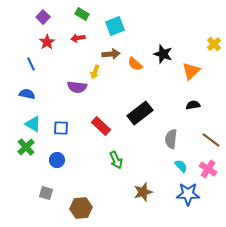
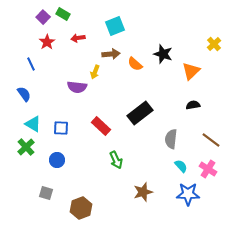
green rectangle: moved 19 px left
blue semicircle: moved 3 px left; rotated 42 degrees clockwise
brown hexagon: rotated 15 degrees counterclockwise
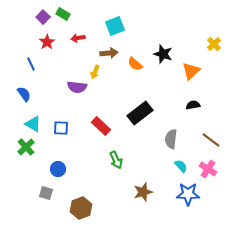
brown arrow: moved 2 px left, 1 px up
blue circle: moved 1 px right, 9 px down
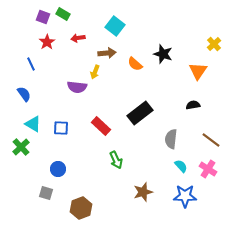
purple square: rotated 24 degrees counterclockwise
cyan square: rotated 30 degrees counterclockwise
brown arrow: moved 2 px left
orange triangle: moved 7 px right; rotated 12 degrees counterclockwise
green cross: moved 5 px left
blue star: moved 3 px left, 2 px down
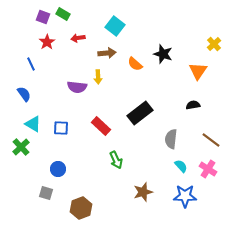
yellow arrow: moved 3 px right, 5 px down; rotated 24 degrees counterclockwise
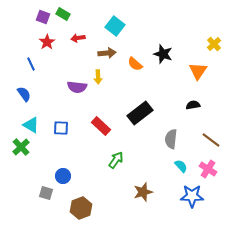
cyan triangle: moved 2 px left, 1 px down
green arrow: rotated 120 degrees counterclockwise
blue circle: moved 5 px right, 7 px down
blue star: moved 7 px right
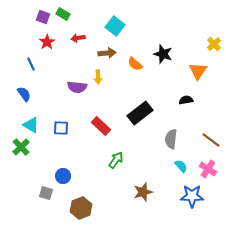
black semicircle: moved 7 px left, 5 px up
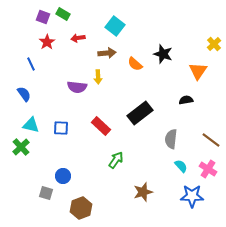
cyan triangle: rotated 18 degrees counterclockwise
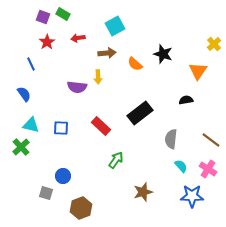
cyan square: rotated 24 degrees clockwise
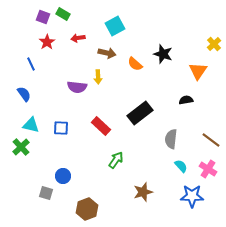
brown arrow: rotated 18 degrees clockwise
brown hexagon: moved 6 px right, 1 px down
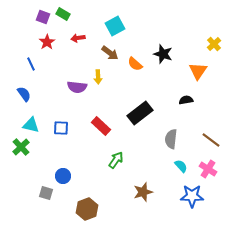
brown arrow: moved 3 px right; rotated 24 degrees clockwise
